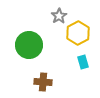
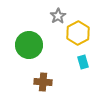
gray star: moved 1 px left
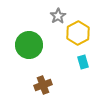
brown cross: moved 3 px down; rotated 24 degrees counterclockwise
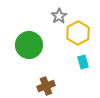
gray star: moved 1 px right
brown cross: moved 3 px right, 1 px down
